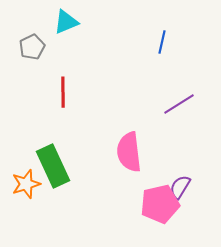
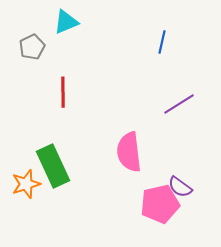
purple semicircle: rotated 85 degrees counterclockwise
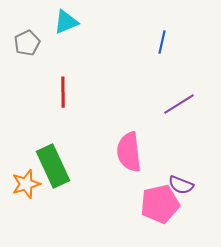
gray pentagon: moved 5 px left, 4 px up
purple semicircle: moved 1 px right, 2 px up; rotated 15 degrees counterclockwise
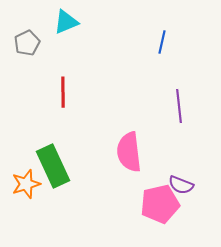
purple line: moved 2 px down; rotated 64 degrees counterclockwise
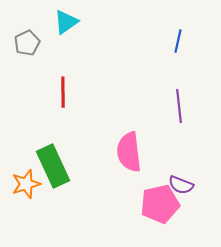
cyan triangle: rotated 12 degrees counterclockwise
blue line: moved 16 px right, 1 px up
